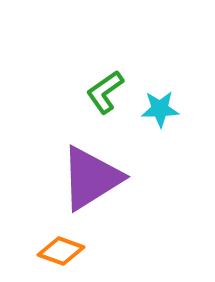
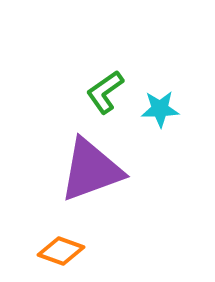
purple triangle: moved 8 px up; rotated 12 degrees clockwise
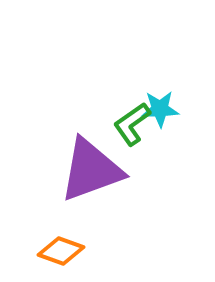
green L-shape: moved 27 px right, 32 px down
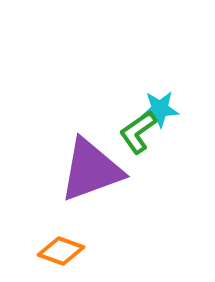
green L-shape: moved 6 px right, 8 px down
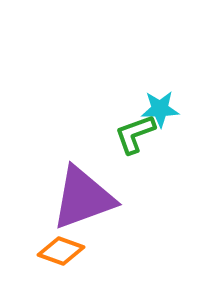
green L-shape: moved 3 px left, 2 px down; rotated 15 degrees clockwise
purple triangle: moved 8 px left, 28 px down
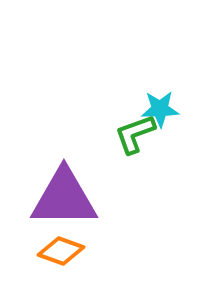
purple triangle: moved 19 px left; rotated 20 degrees clockwise
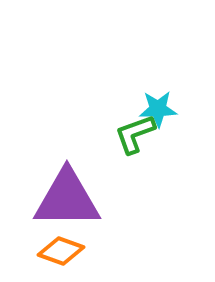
cyan star: moved 2 px left
purple triangle: moved 3 px right, 1 px down
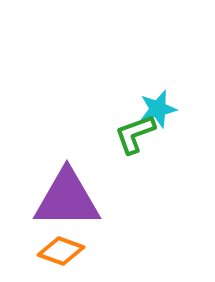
cyan star: rotated 12 degrees counterclockwise
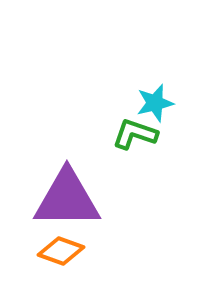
cyan star: moved 3 px left, 6 px up
green L-shape: rotated 39 degrees clockwise
